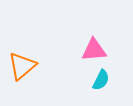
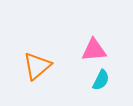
orange triangle: moved 15 px right
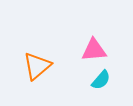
cyan semicircle: rotated 15 degrees clockwise
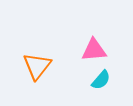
orange triangle: rotated 12 degrees counterclockwise
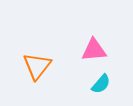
cyan semicircle: moved 4 px down
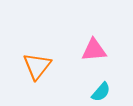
cyan semicircle: moved 8 px down
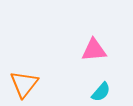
orange triangle: moved 13 px left, 18 px down
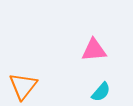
orange triangle: moved 1 px left, 2 px down
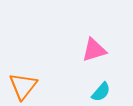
pink triangle: rotated 12 degrees counterclockwise
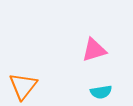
cyan semicircle: rotated 40 degrees clockwise
